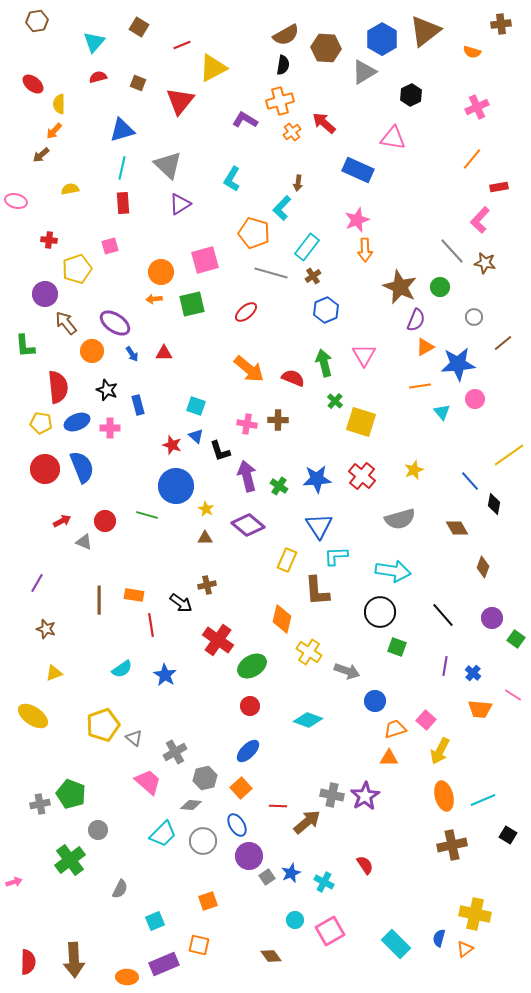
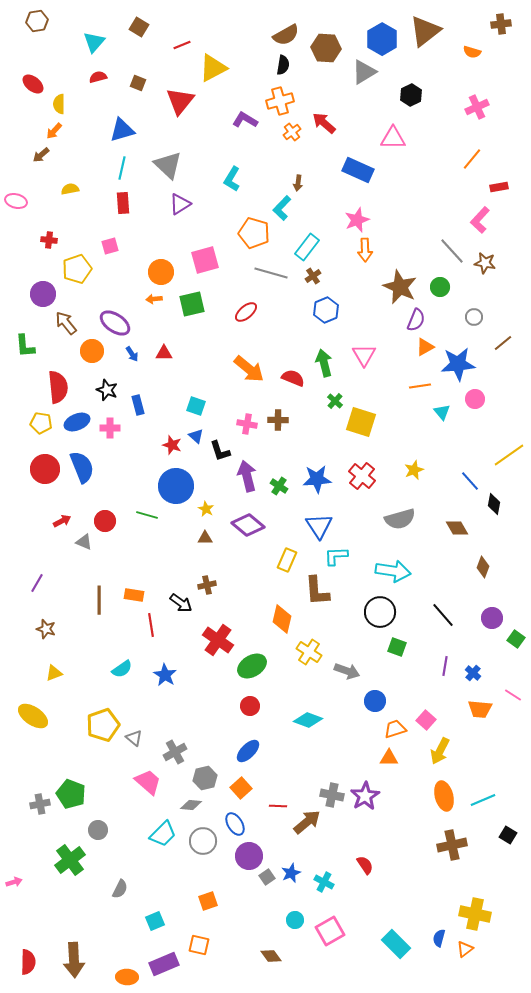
pink triangle at (393, 138): rotated 8 degrees counterclockwise
purple circle at (45, 294): moved 2 px left
blue ellipse at (237, 825): moved 2 px left, 1 px up
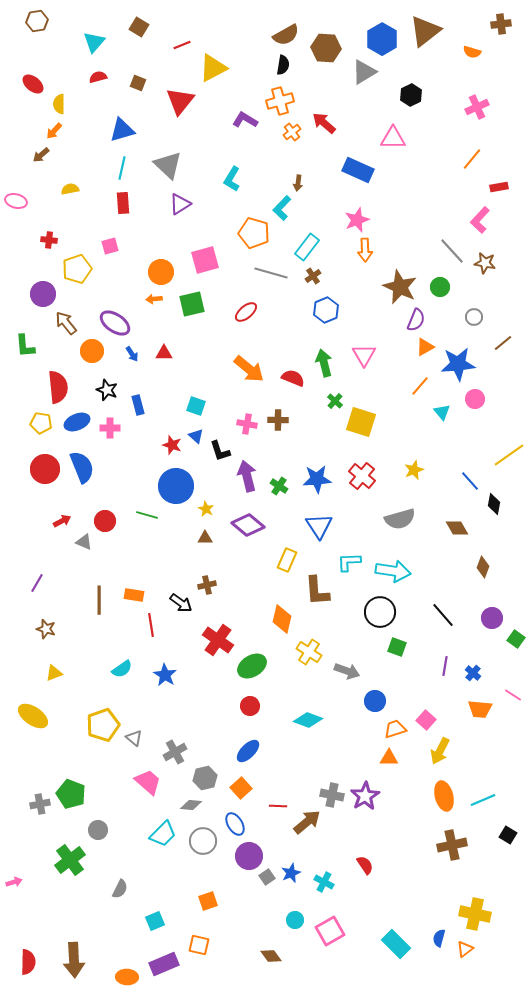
orange line at (420, 386): rotated 40 degrees counterclockwise
cyan L-shape at (336, 556): moved 13 px right, 6 px down
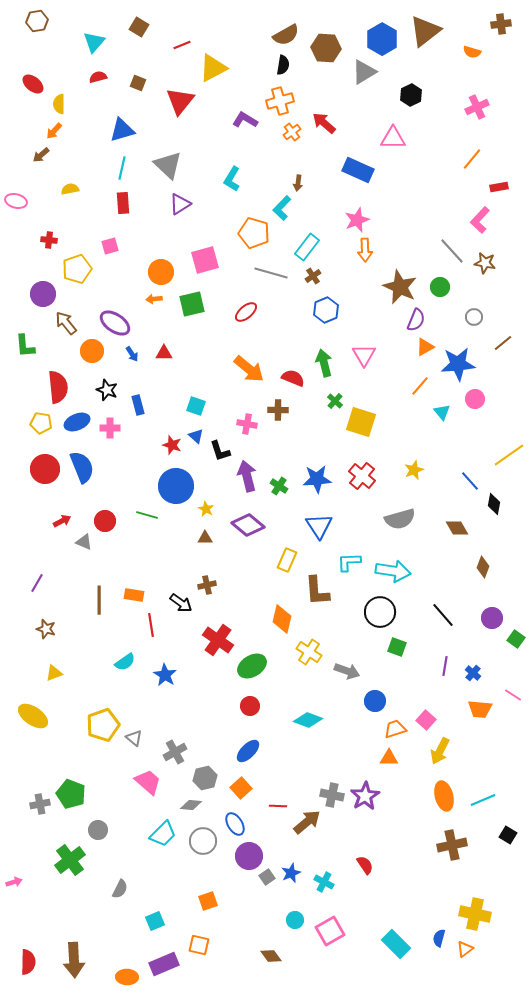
brown cross at (278, 420): moved 10 px up
cyan semicircle at (122, 669): moved 3 px right, 7 px up
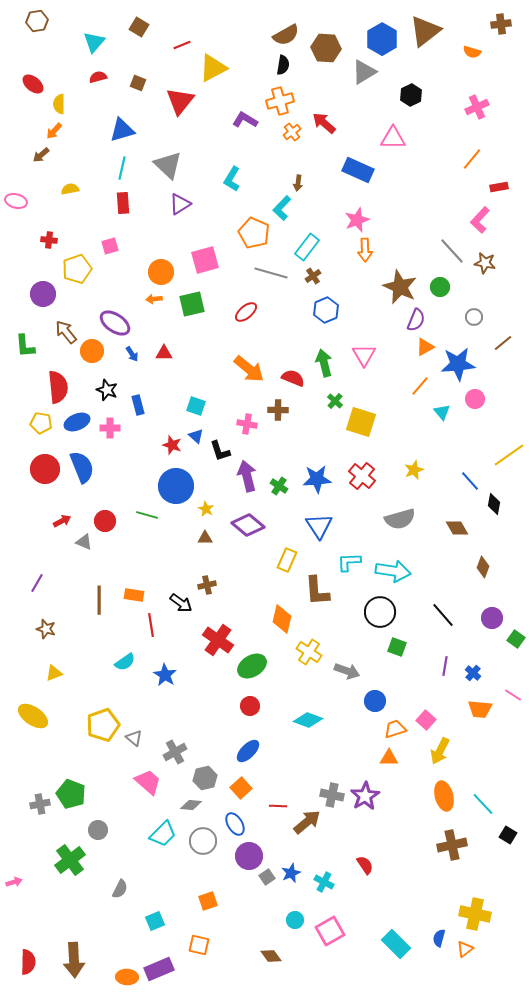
orange pentagon at (254, 233): rotated 8 degrees clockwise
brown arrow at (66, 323): moved 9 px down
cyan line at (483, 800): moved 4 px down; rotated 70 degrees clockwise
purple rectangle at (164, 964): moved 5 px left, 5 px down
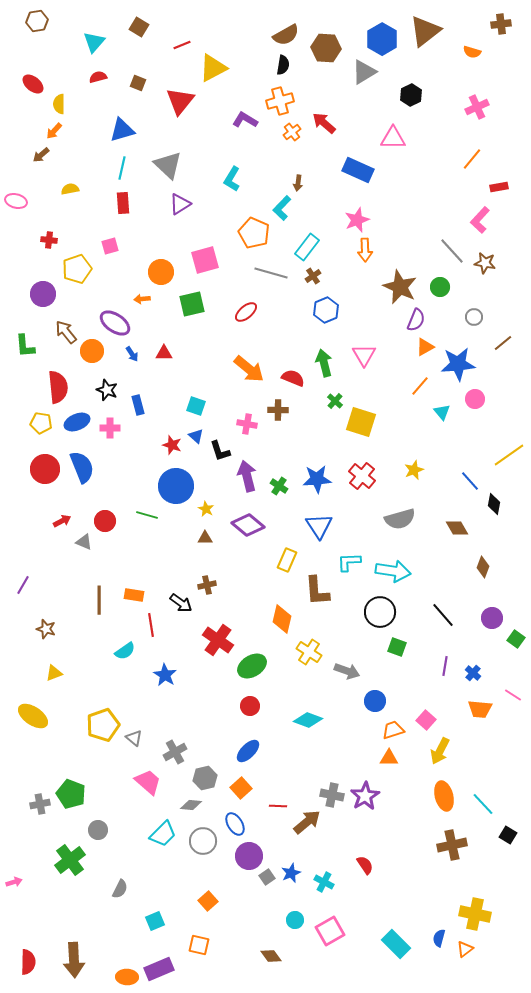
orange arrow at (154, 299): moved 12 px left
purple line at (37, 583): moved 14 px left, 2 px down
cyan semicircle at (125, 662): moved 11 px up
orange trapezoid at (395, 729): moved 2 px left, 1 px down
orange square at (208, 901): rotated 24 degrees counterclockwise
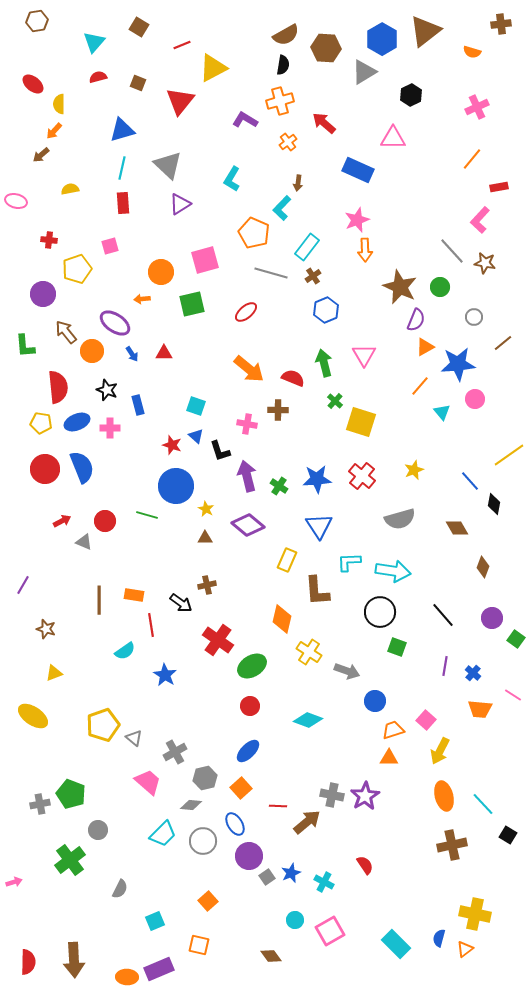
orange cross at (292, 132): moved 4 px left, 10 px down
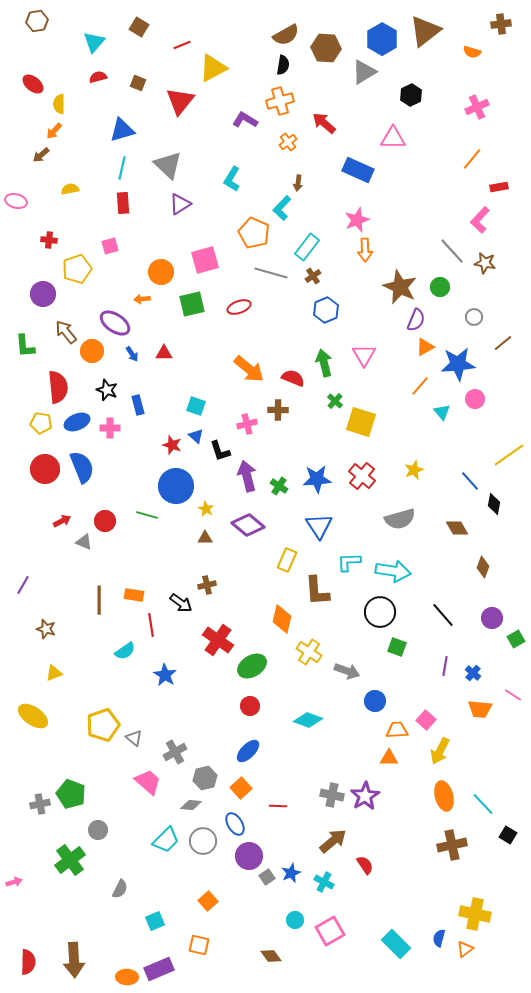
red ellipse at (246, 312): moved 7 px left, 5 px up; rotated 20 degrees clockwise
pink cross at (247, 424): rotated 24 degrees counterclockwise
green square at (516, 639): rotated 24 degrees clockwise
orange trapezoid at (393, 730): moved 4 px right; rotated 15 degrees clockwise
brown arrow at (307, 822): moved 26 px right, 19 px down
cyan trapezoid at (163, 834): moved 3 px right, 6 px down
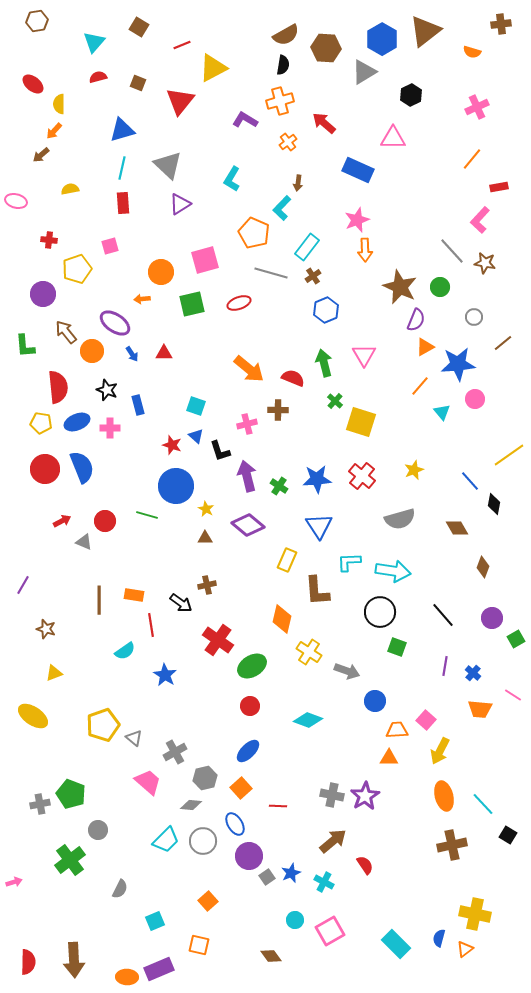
red ellipse at (239, 307): moved 4 px up
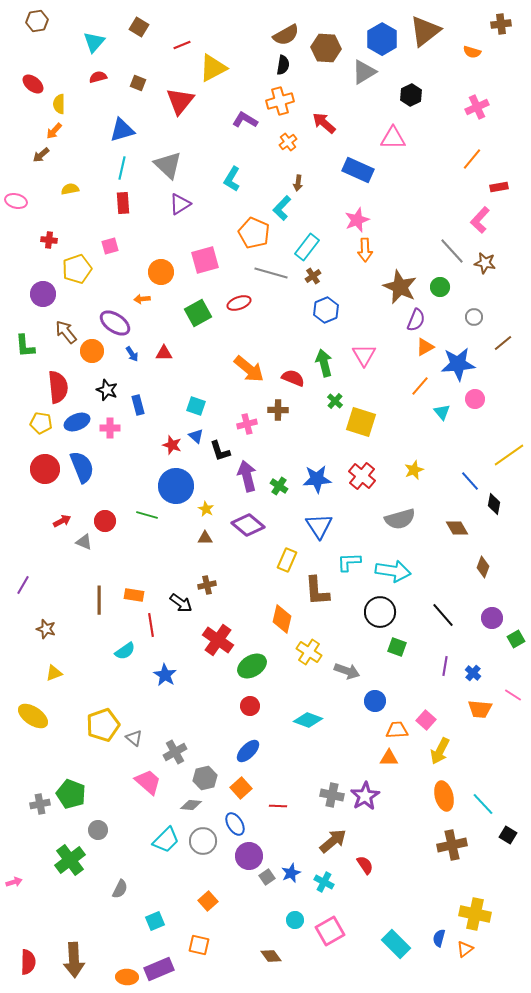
green square at (192, 304): moved 6 px right, 9 px down; rotated 16 degrees counterclockwise
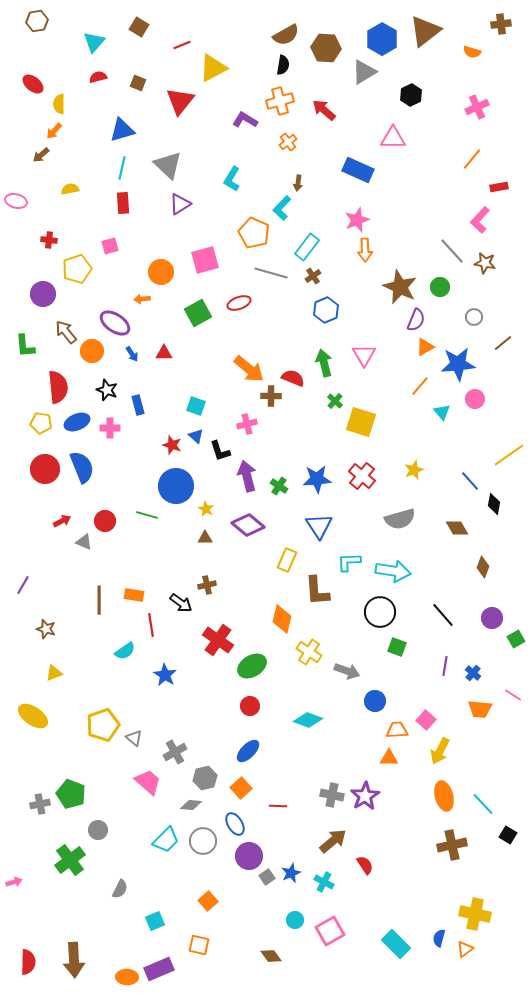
red arrow at (324, 123): moved 13 px up
brown cross at (278, 410): moved 7 px left, 14 px up
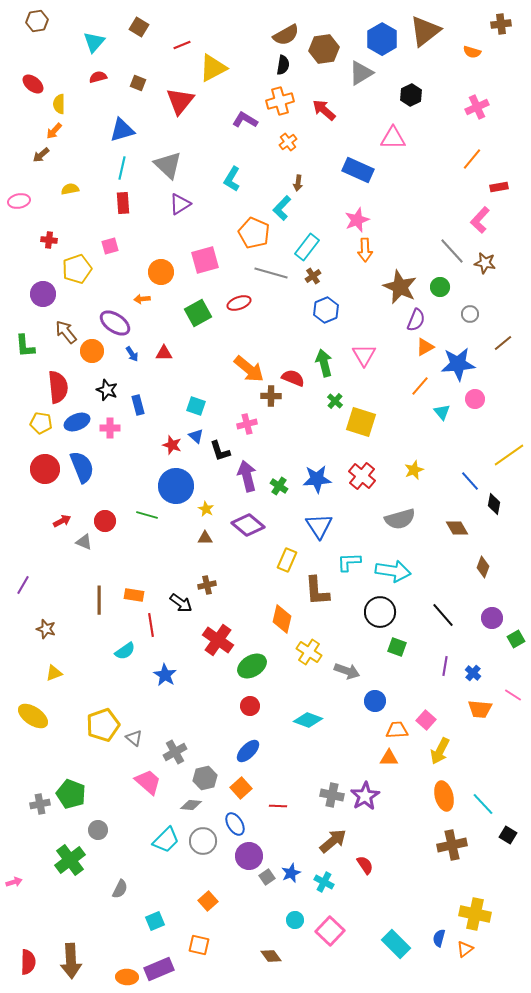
brown hexagon at (326, 48): moved 2 px left, 1 px down; rotated 12 degrees counterclockwise
gray triangle at (364, 72): moved 3 px left, 1 px down
pink ellipse at (16, 201): moved 3 px right; rotated 25 degrees counterclockwise
gray circle at (474, 317): moved 4 px left, 3 px up
pink square at (330, 931): rotated 16 degrees counterclockwise
brown arrow at (74, 960): moved 3 px left, 1 px down
